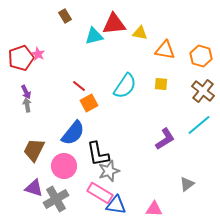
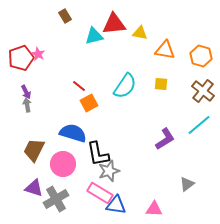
blue semicircle: rotated 112 degrees counterclockwise
pink circle: moved 1 px left, 2 px up
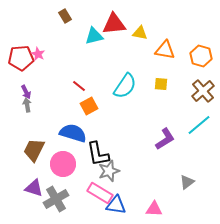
red pentagon: rotated 15 degrees clockwise
brown cross: rotated 10 degrees clockwise
orange square: moved 3 px down
gray triangle: moved 2 px up
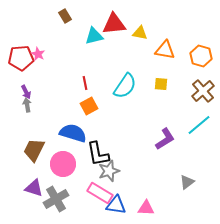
red line: moved 6 px right, 3 px up; rotated 40 degrees clockwise
pink triangle: moved 8 px left, 1 px up
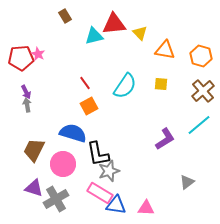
yellow triangle: rotated 35 degrees clockwise
red line: rotated 24 degrees counterclockwise
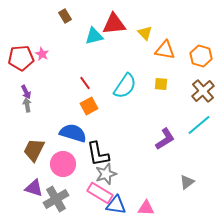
yellow triangle: moved 5 px right
pink star: moved 4 px right
gray star: moved 3 px left, 3 px down
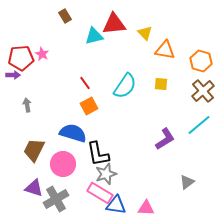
orange hexagon: moved 5 px down
purple arrow: moved 13 px left, 17 px up; rotated 64 degrees counterclockwise
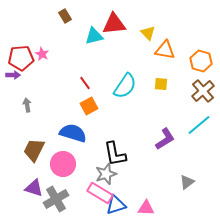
yellow triangle: moved 3 px right
black L-shape: moved 17 px right
blue triangle: rotated 25 degrees counterclockwise
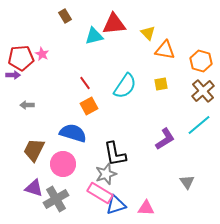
yellow square: rotated 16 degrees counterclockwise
gray arrow: rotated 80 degrees counterclockwise
gray triangle: rotated 28 degrees counterclockwise
